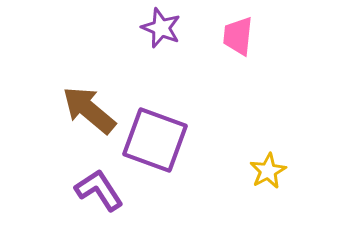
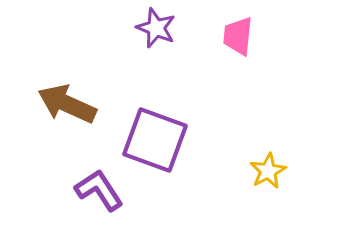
purple star: moved 5 px left
brown arrow: moved 22 px left, 6 px up; rotated 16 degrees counterclockwise
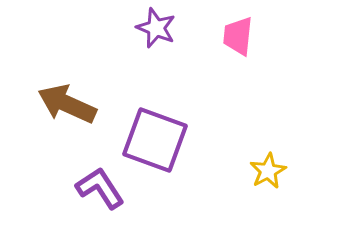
purple L-shape: moved 1 px right, 2 px up
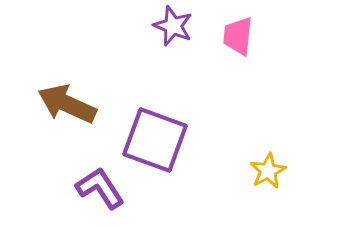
purple star: moved 17 px right, 2 px up
